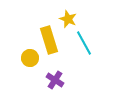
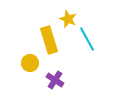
cyan line: moved 3 px right, 4 px up
yellow circle: moved 5 px down
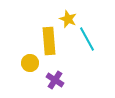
yellow rectangle: moved 1 px down; rotated 12 degrees clockwise
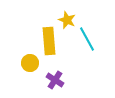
yellow star: moved 1 px left, 1 px down
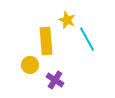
yellow rectangle: moved 3 px left
yellow circle: moved 2 px down
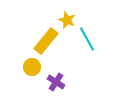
yellow rectangle: rotated 44 degrees clockwise
yellow circle: moved 2 px right, 2 px down
purple cross: moved 1 px right, 2 px down
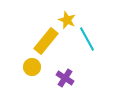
purple cross: moved 9 px right, 4 px up
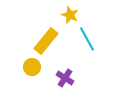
yellow star: moved 3 px right, 5 px up
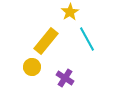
yellow star: moved 3 px up; rotated 18 degrees clockwise
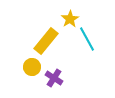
yellow star: moved 7 px down
purple cross: moved 11 px left
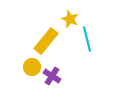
yellow star: rotated 18 degrees counterclockwise
cyan line: rotated 15 degrees clockwise
purple cross: moved 2 px left, 2 px up
